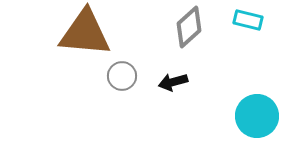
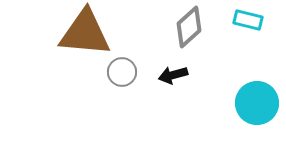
gray circle: moved 4 px up
black arrow: moved 7 px up
cyan circle: moved 13 px up
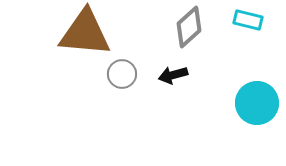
gray circle: moved 2 px down
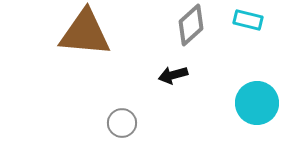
gray diamond: moved 2 px right, 2 px up
gray circle: moved 49 px down
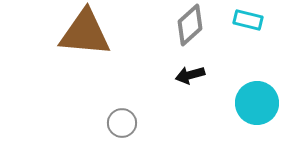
gray diamond: moved 1 px left
black arrow: moved 17 px right
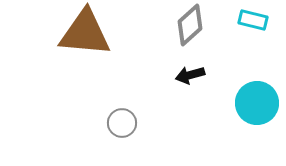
cyan rectangle: moved 5 px right
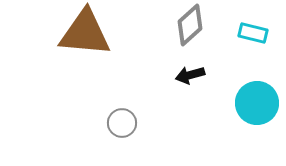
cyan rectangle: moved 13 px down
